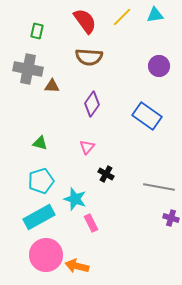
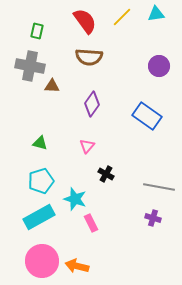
cyan triangle: moved 1 px right, 1 px up
gray cross: moved 2 px right, 3 px up
pink triangle: moved 1 px up
purple cross: moved 18 px left
pink circle: moved 4 px left, 6 px down
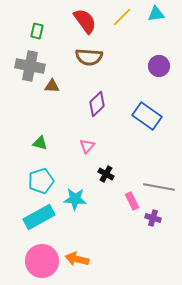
purple diamond: moved 5 px right; rotated 10 degrees clockwise
cyan star: rotated 15 degrees counterclockwise
pink rectangle: moved 41 px right, 22 px up
orange arrow: moved 7 px up
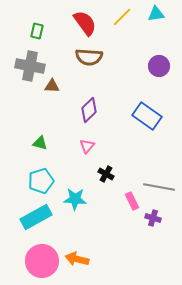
red semicircle: moved 2 px down
purple diamond: moved 8 px left, 6 px down
cyan rectangle: moved 3 px left
